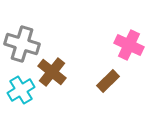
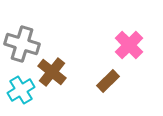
pink cross: rotated 20 degrees clockwise
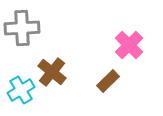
gray cross: moved 16 px up; rotated 20 degrees counterclockwise
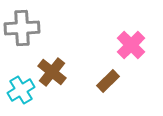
pink cross: moved 2 px right
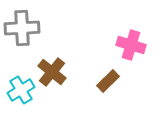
pink cross: rotated 28 degrees counterclockwise
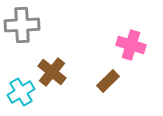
gray cross: moved 3 px up
cyan cross: moved 2 px down
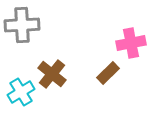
pink cross: moved 2 px up; rotated 28 degrees counterclockwise
brown cross: moved 2 px down
brown rectangle: moved 8 px up
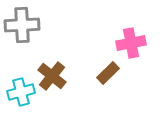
brown cross: moved 2 px down
cyan cross: rotated 16 degrees clockwise
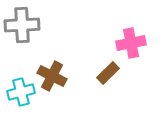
brown cross: rotated 12 degrees counterclockwise
